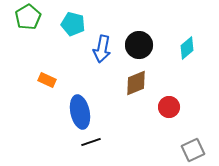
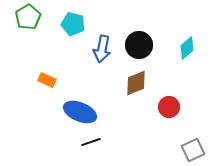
blue ellipse: rotated 56 degrees counterclockwise
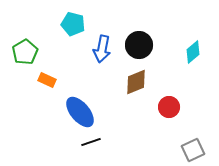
green pentagon: moved 3 px left, 35 px down
cyan diamond: moved 6 px right, 4 px down
brown diamond: moved 1 px up
blue ellipse: rotated 28 degrees clockwise
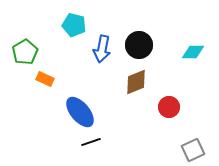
cyan pentagon: moved 1 px right, 1 px down
cyan diamond: rotated 40 degrees clockwise
orange rectangle: moved 2 px left, 1 px up
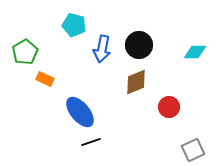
cyan diamond: moved 2 px right
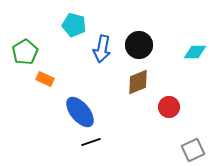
brown diamond: moved 2 px right
